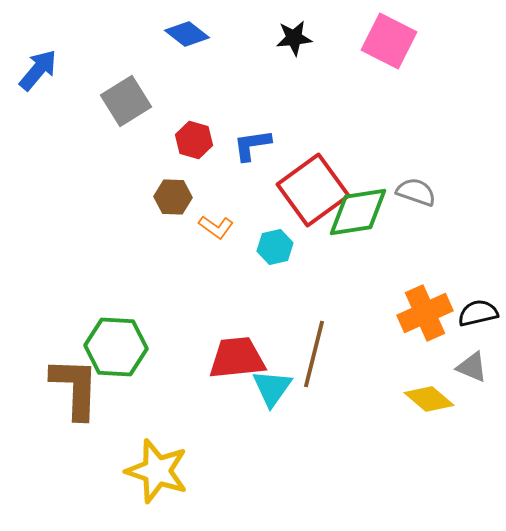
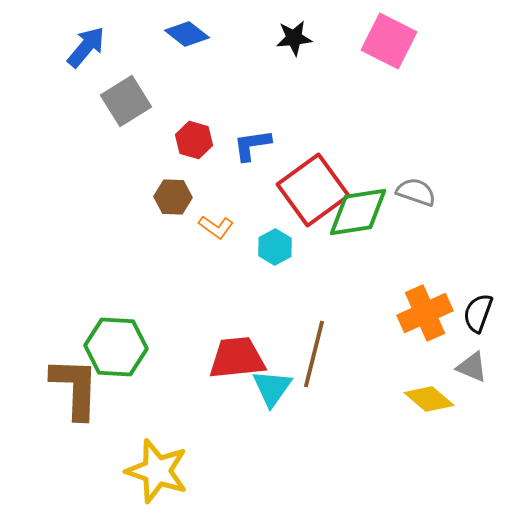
blue arrow: moved 48 px right, 23 px up
cyan hexagon: rotated 16 degrees counterclockwise
black semicircle: rotated 57 degrees counterclockwise
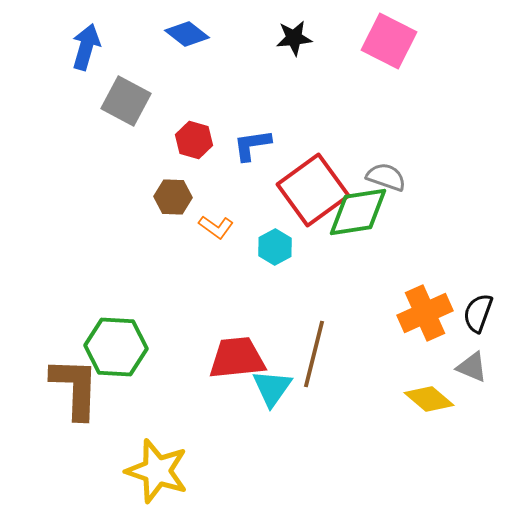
blue arrow: rotated 24 degrees counterclockwise
gray square: rotated 30 degrees counterclockwise
gray semicircle: moved 30 px left, 15 px up
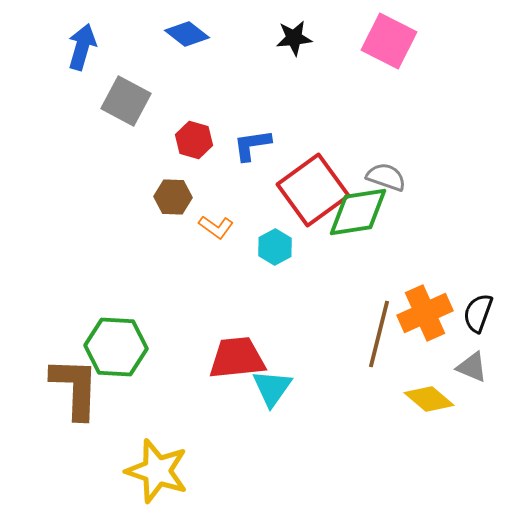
blue arrow: moved 4 px left
brown line: moved 65 px right, 20 px up
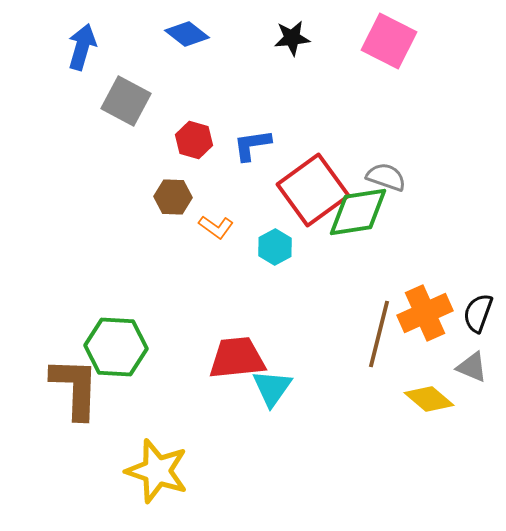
black star: moved 2 px left
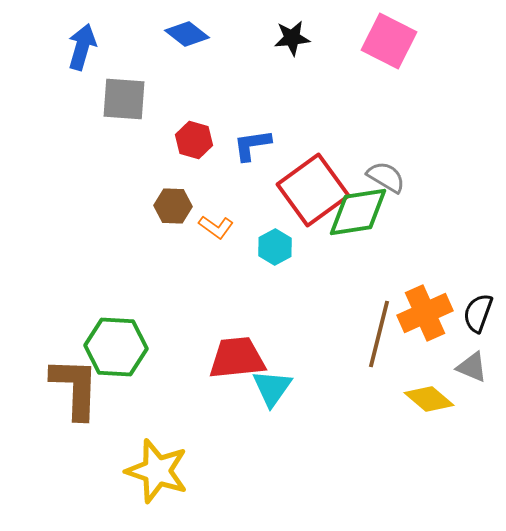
gray square: moved 2 px left, 2 px up; rotated 24 degrees counterclockwise
gray semicircle: rotated 12 degrees clockwise
brown hexagon: moved 9 px down
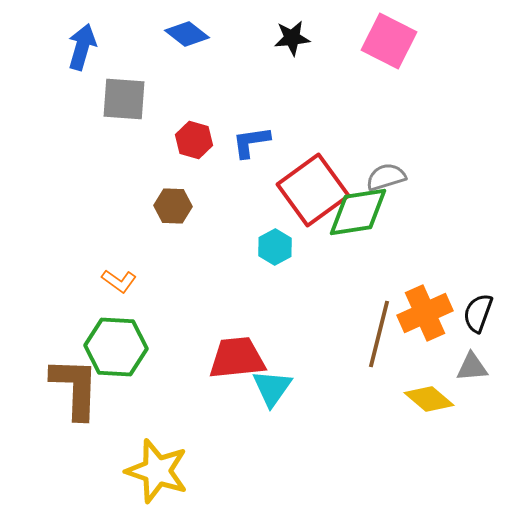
blue L-shape: moved 1 px left, 3 px up
gray semicircle: rotated 48 degrees counterclockwise
orange L-shape: moved 97 px left, 54 px down
gray triangle: rotated 28 degrees counterclockwise
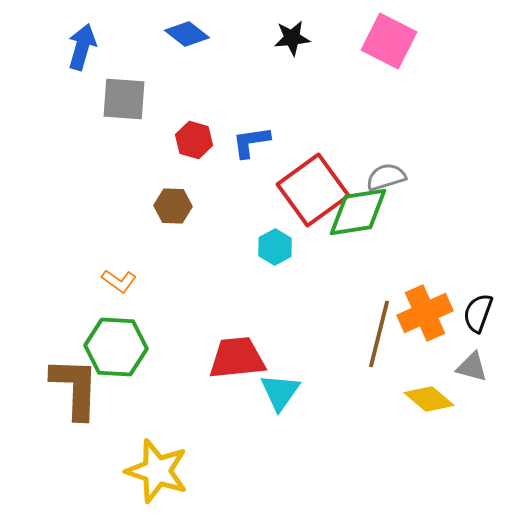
gray triangle: rotated 20 degrees clockwise
cyan triangle: moved 8 px right, 4 px down
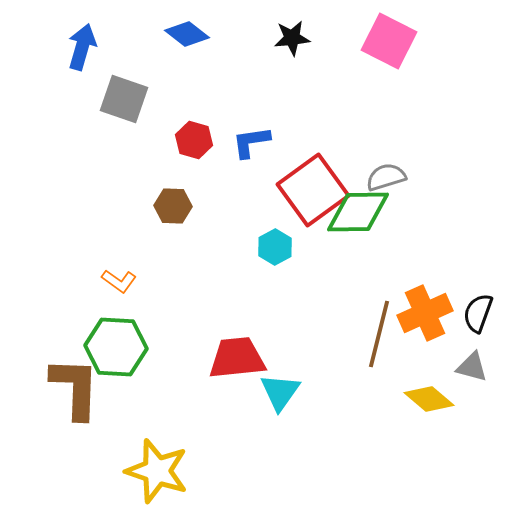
gray square: rotated 15 degrees clockwise
green diamond: rotated 8 degrees clockwise
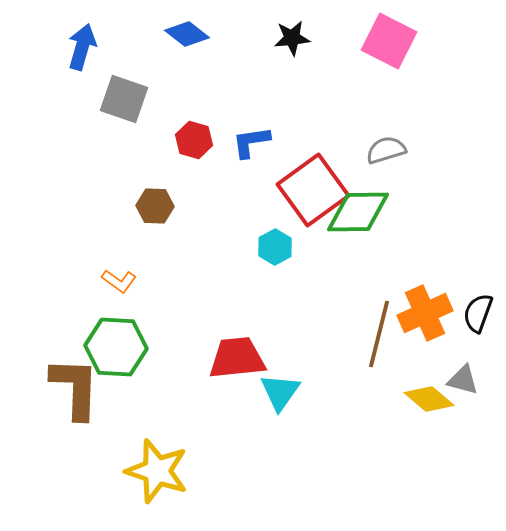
gray semicircle: moved 27 px up
brown hexagon: moved 18 px left
gray triangle: moved 9 px left, 13 px down
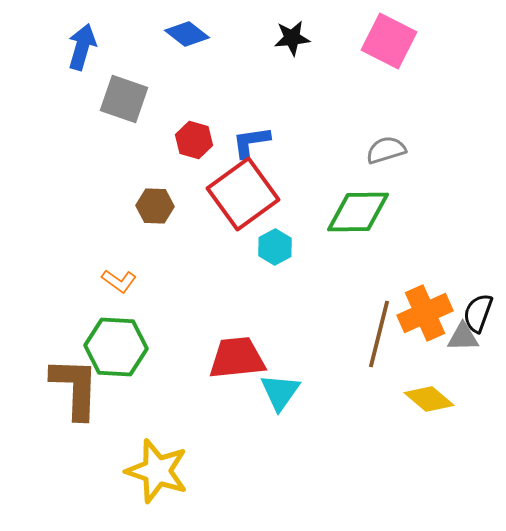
red square: moved 70 px left, 4 px down
gray triangle: moved 43 px up; rotated 16 degrees counterclockwise
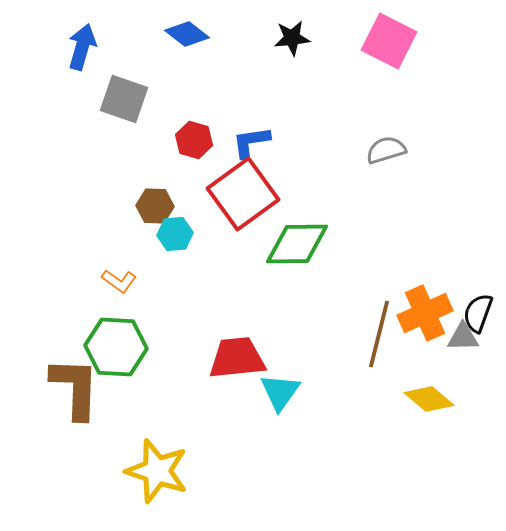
green diamond: moved 61 px left, 32 px down
cyan hexagon: moved 100 px left, 13 px up; rotated 24 degrees clockwise
